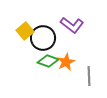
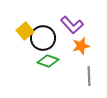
purple L-shape: rotated 10 degrees clockwise
orange star: moved 15 px right, 16 px up; rotated 12 degrees clockwise
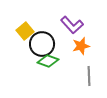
black circle: moved 1 px left, 6 px down
